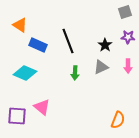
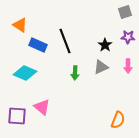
black line: moved 3 px left
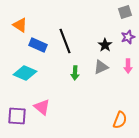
purple star: rotated 24 degrees counterclockwise
orange semicircle: moved 2 px right
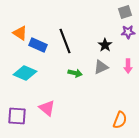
orange triangle: moved 8 px down
purple star: moved 5 px up; rotated 16 degrees clockwise
green arrow: rotated 80 degrees counterclockwise
pink triangle: moved 5 px right, 1 px down
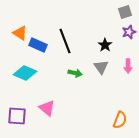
purple star: moved 1 px right; rotated 16 degrees counterclockwise
gray triangle: rotated 42 degrees counterclockwise
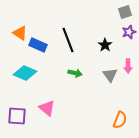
black line: moved 3 px right, 1 px up
gray triangle: moved 9 px right, 8 px down
